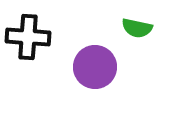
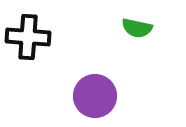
purple circle: moved 29 px down
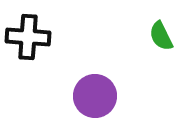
green semicircle: moved 24 px right, 8 px down; rotated 52 degrees clockwise
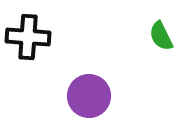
purple circle: moved 6 px left
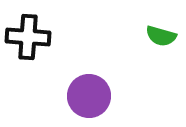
green semicircle: rotated 48 degrees counterclockwise
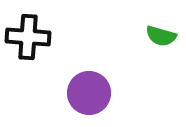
purple circle: moved 3 px up
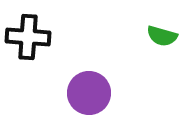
green semicircle: moved 1 px right
